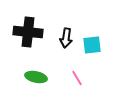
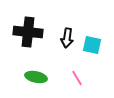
black arrow: moved 1 px right
cyan square: rotated 18 degrees clockwise
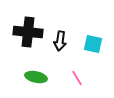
black arrow: moved 7 px left, 3 px down
cyan square: moved 1 px right, 1 px up
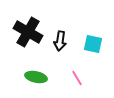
black cross: rotated 24 degrees clockwise
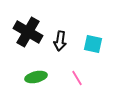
green ellipse: rotated 25 degrees counterclockwise
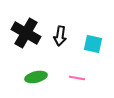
black cross: moved 2 px left, 1 px down
black arrow: moved 5 px up
pink line: rotated 49 degrees counterclockwise
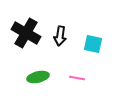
green ellipse: moved 2 px right
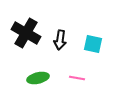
black arrow: moved 4 px down
green ellipse: moved 1 px down
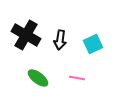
black cross: moved 2 px down
cyan square: rotated 36 degrees counterclockwise
green ellipse: rotated 50 degrees clockwise
